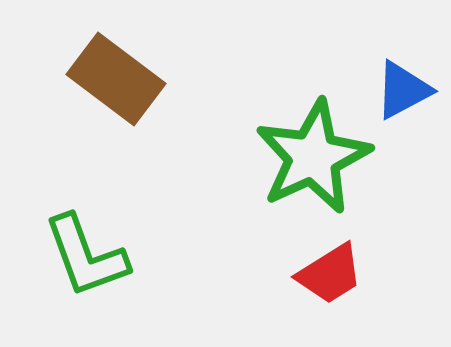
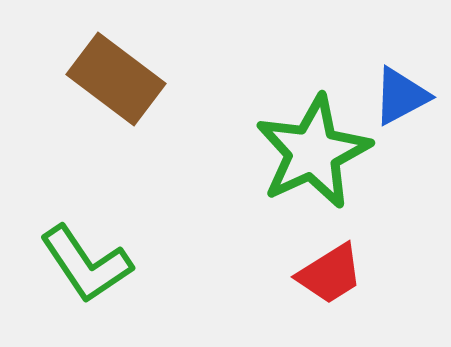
blue triangle: moved 2 px left, 6 px down
green star: moved 5 px up
green L-shape: moved 8 px down; rotated 14 degrees counterclockwise
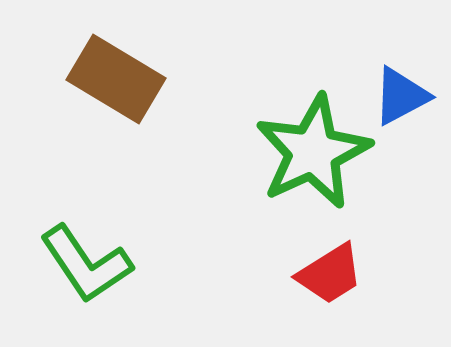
brown rectangle: rotated 6 degrees counterclockwise
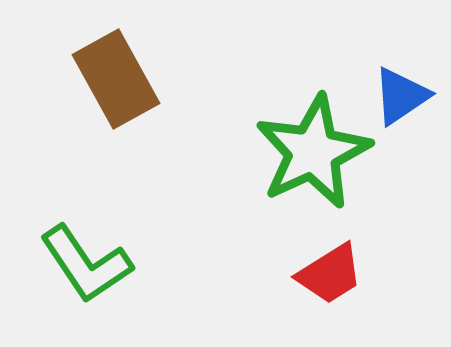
brown rectangle: rotated 30 degrees clockwise
blue triangle: rotated 6 degrees counterclockwise
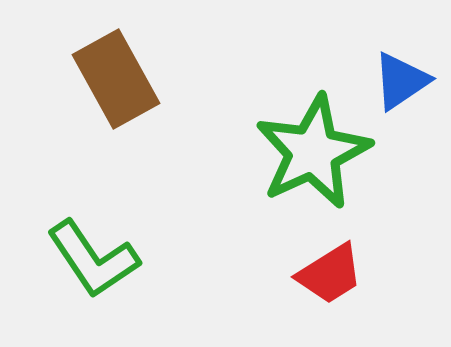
blue triangle: moved 15 px up
green L-shape: moved 7 px right, 5 px up
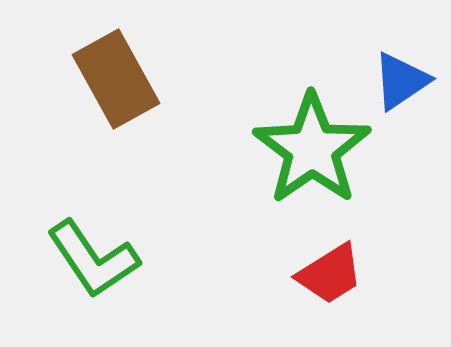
green star: moved 1 px left, 3 px up; rotated 10 degrees counterclockwise
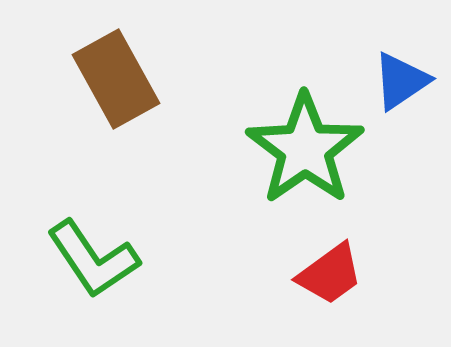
green star: moved 7 px left
red trapezoid: rotated 4 degrees counterclockwise
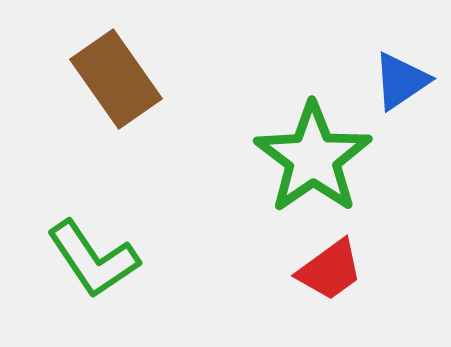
brown rectangle: rotated 6 degrees counterclockwise
green star: moved 8 px right, 9 px down
red trapezoid: moved 4 px up
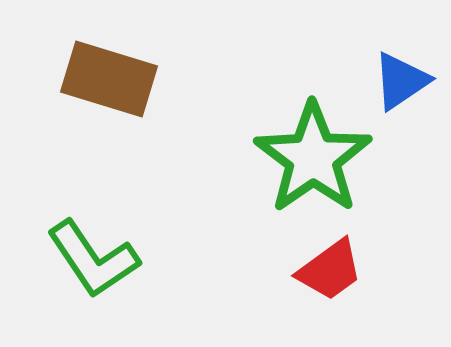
brown rectangle: moved 7 px left; rotated 38 degrees counterclockwise
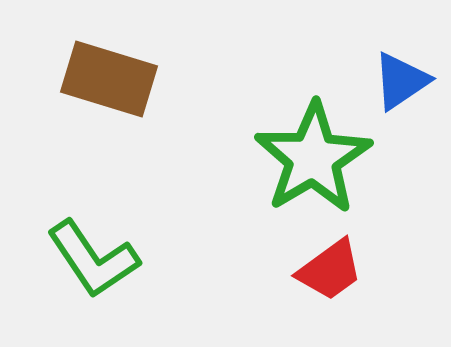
green star: rotated 4 degrees clockwise
